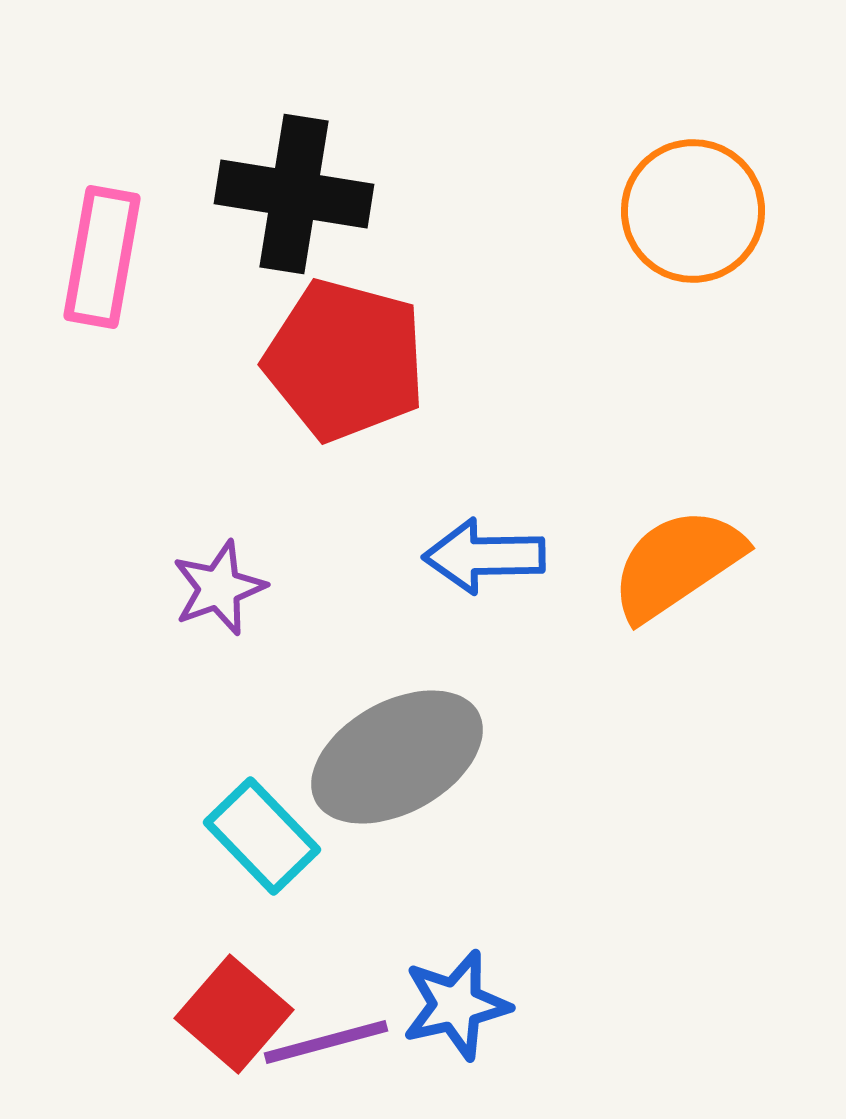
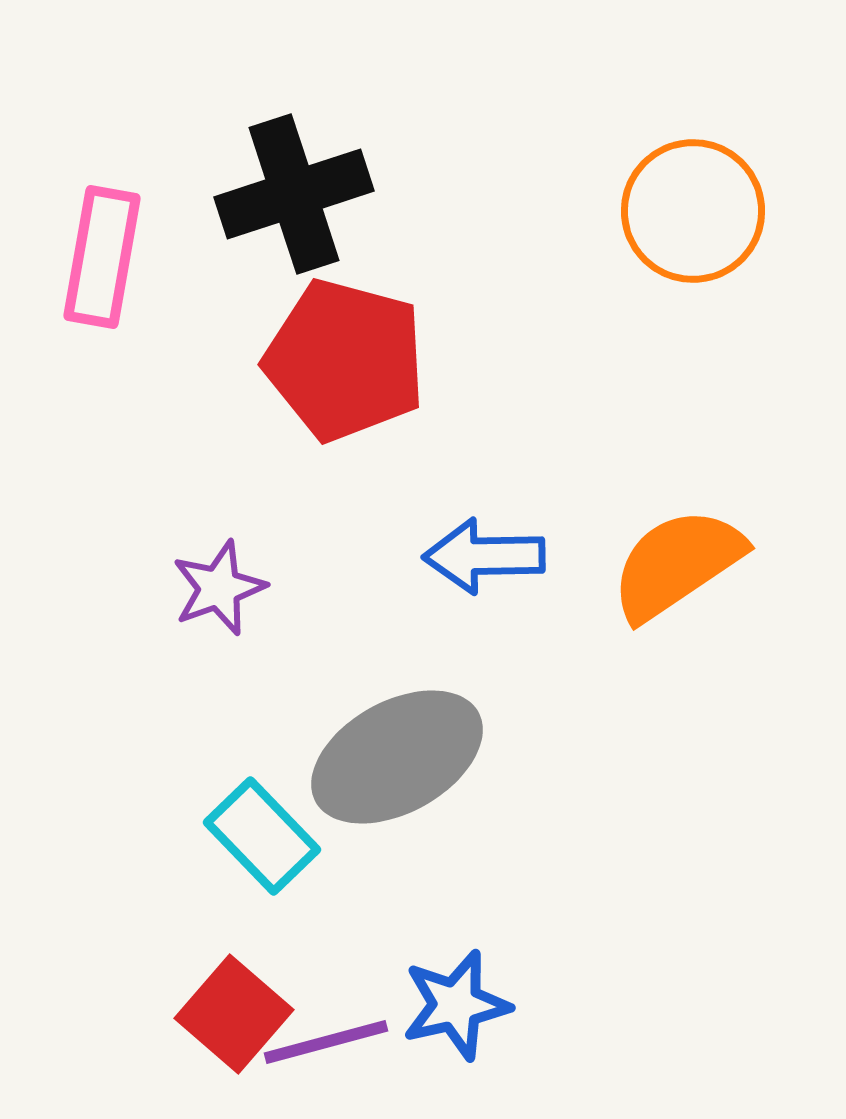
black cross: rotated 27 degrees counterclockwise
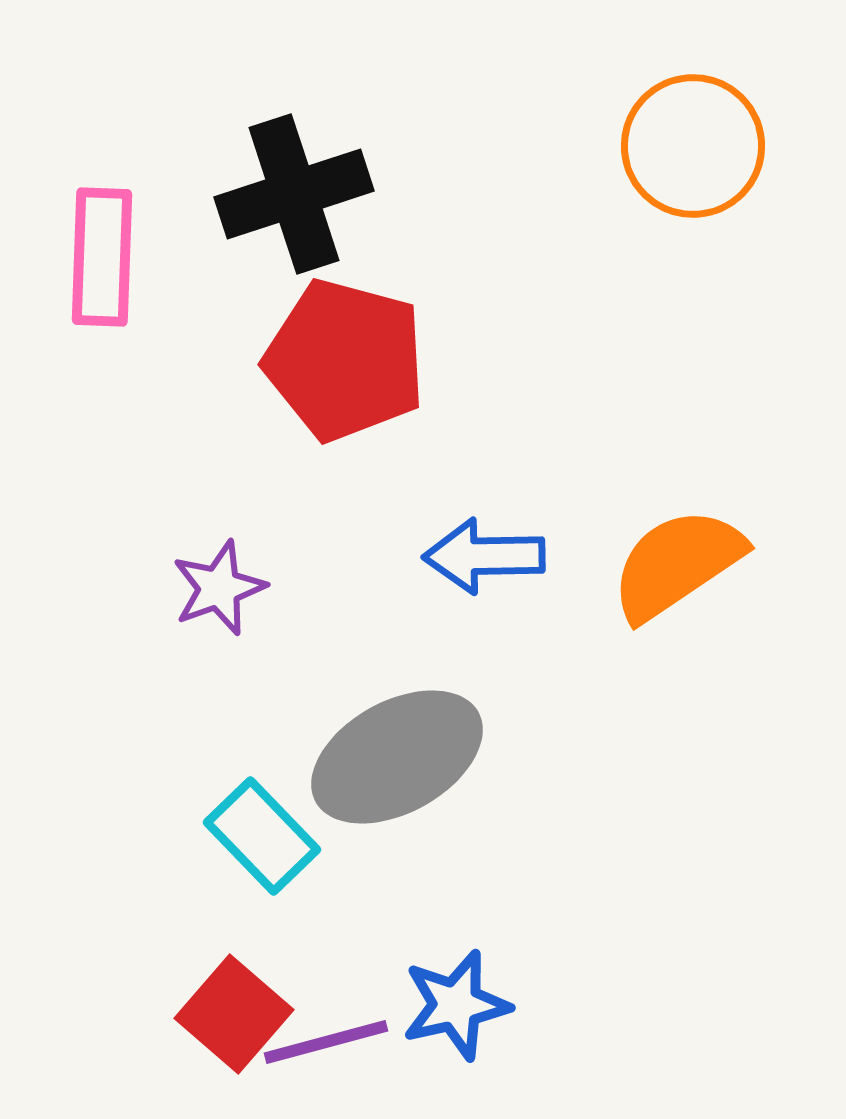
orange circle: moved 65 px up
pink rectangle: rotated 8 degrees counterclockwise
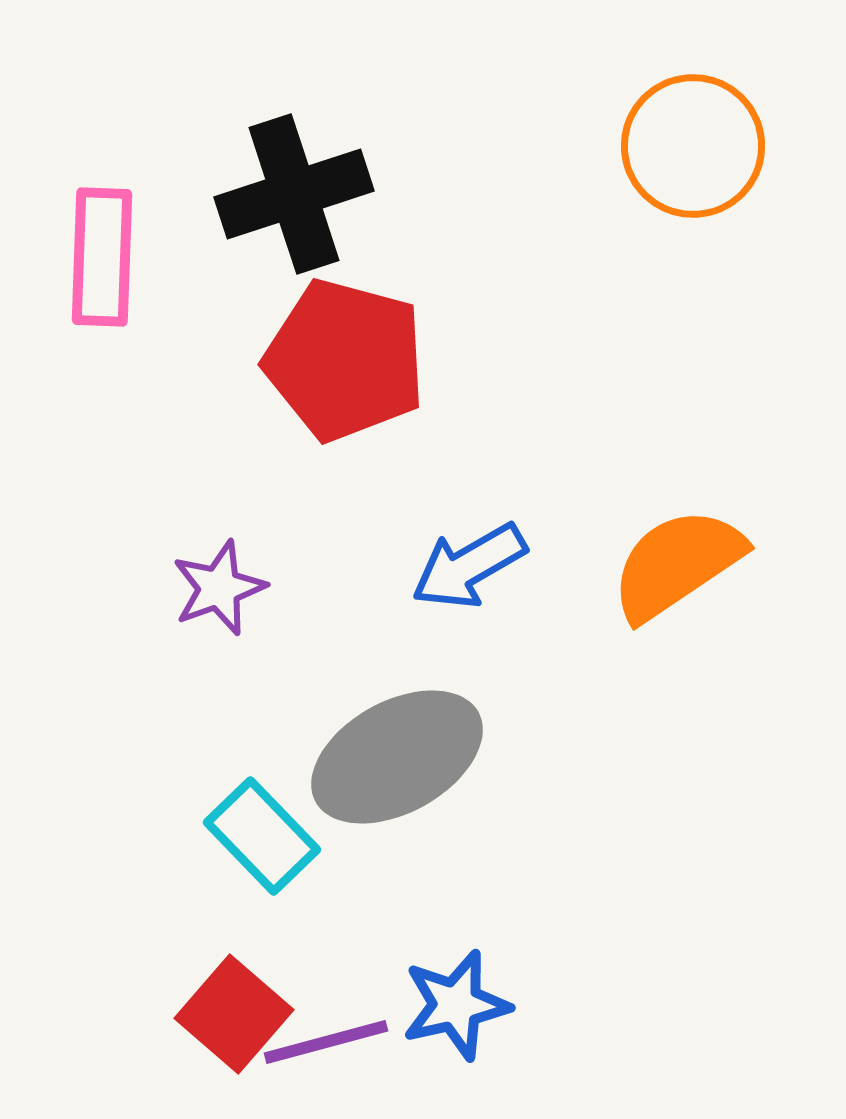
blue arrow: moved 15 px left, 10 px down; rotated 29 degrees counterclockwise
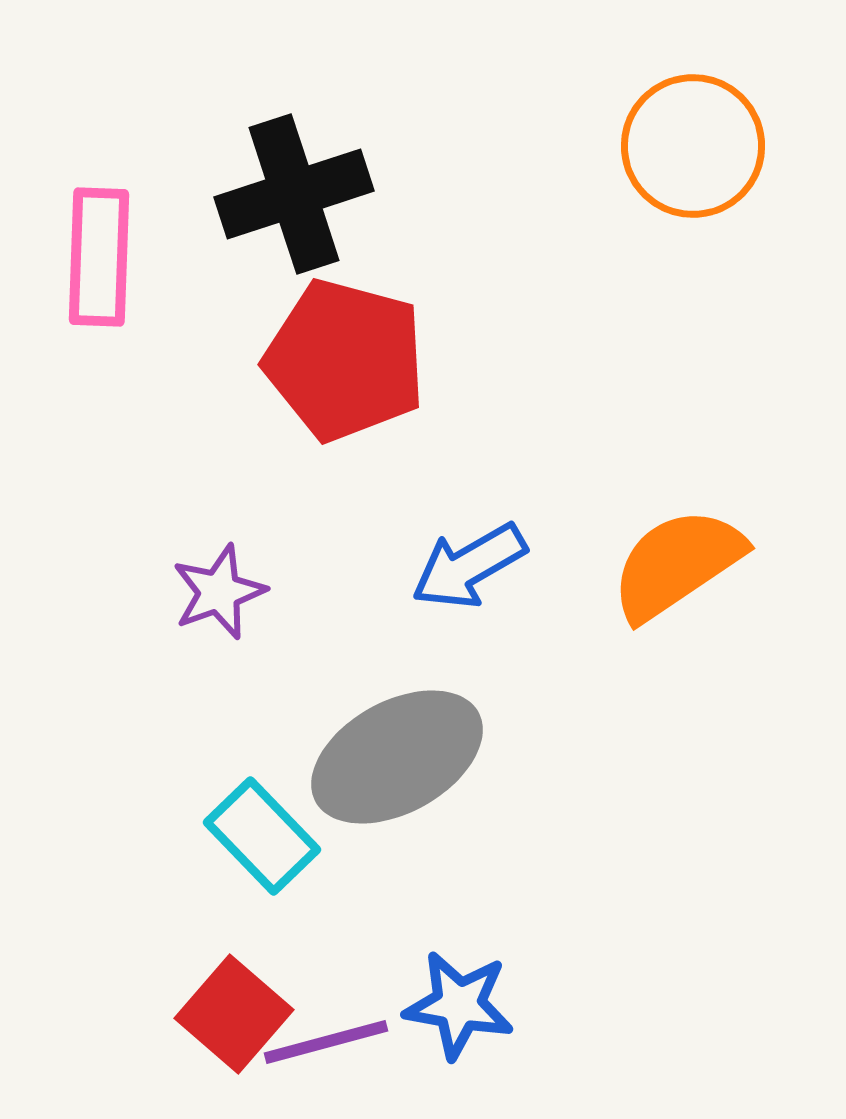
pink rectangle: moved 3 px left
purple star: moved 4 px down
blue star: moved 3 px right; rotated 23 degrees clockwise
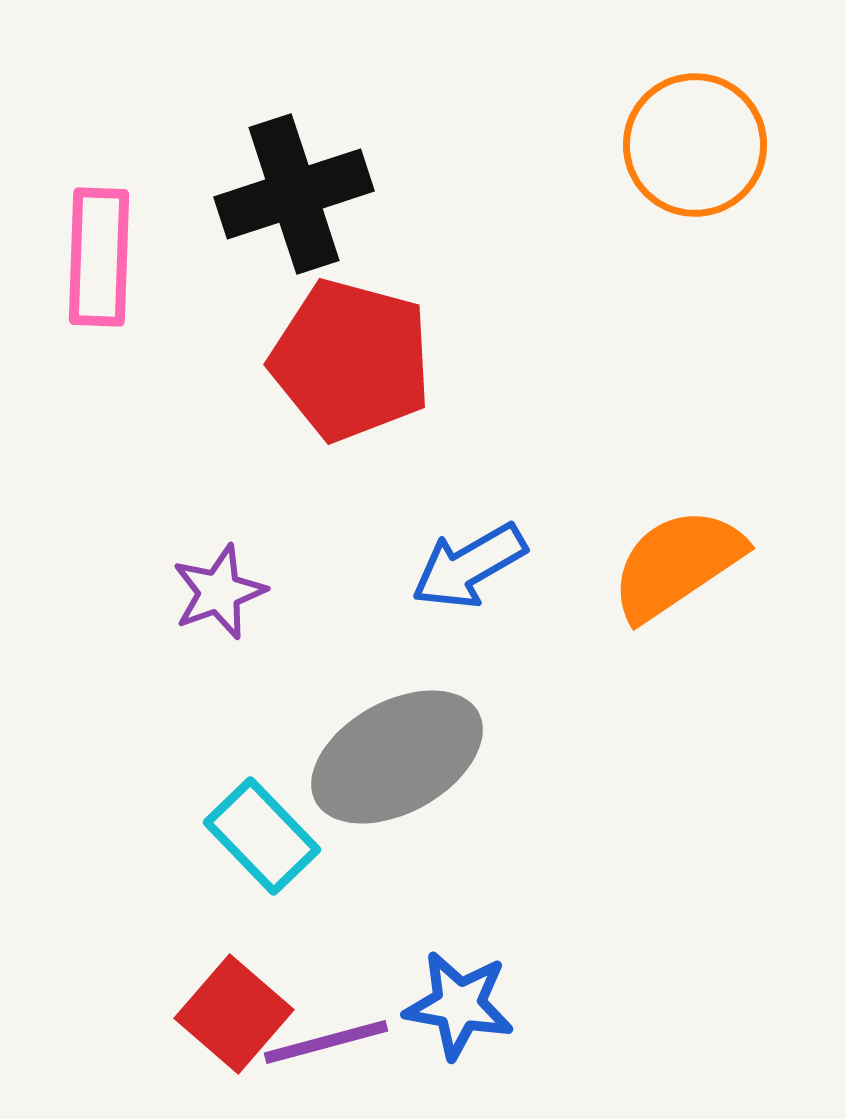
orange circle: moved 2 px right, 1 px up
red pentagon: moved 6 px right
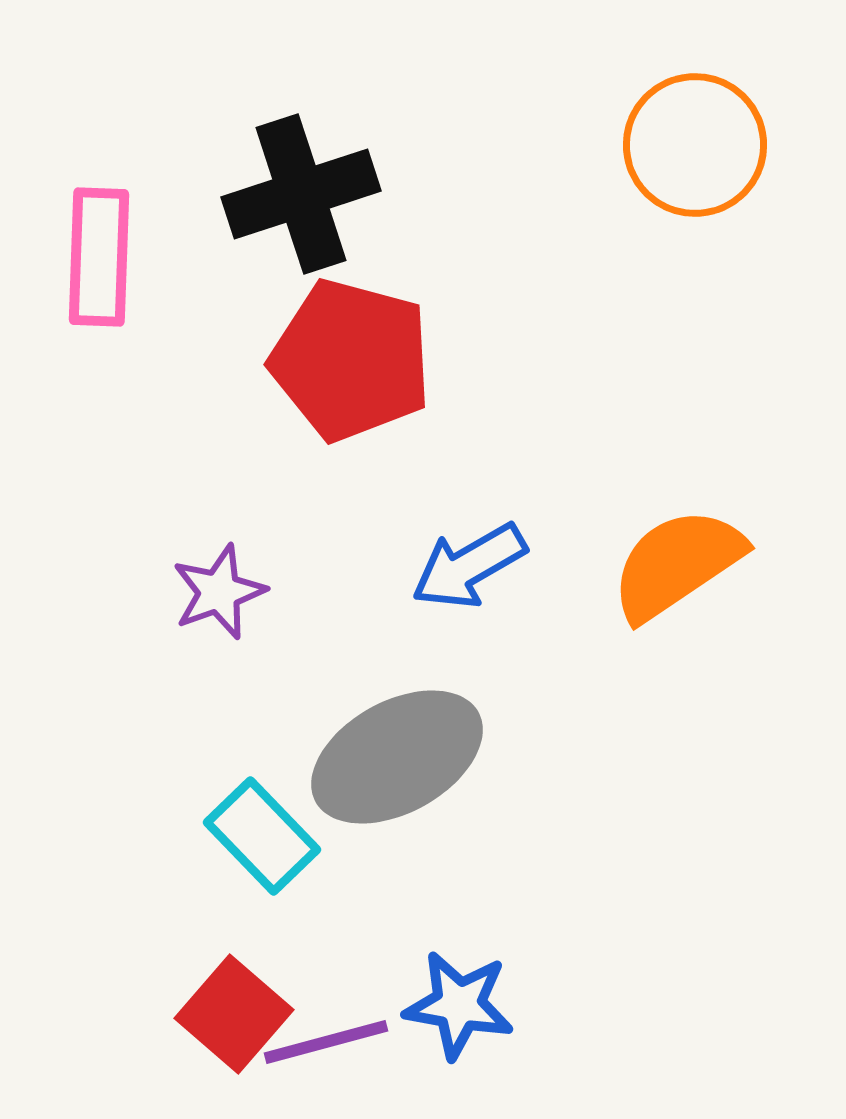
black cross: moved 7 px right
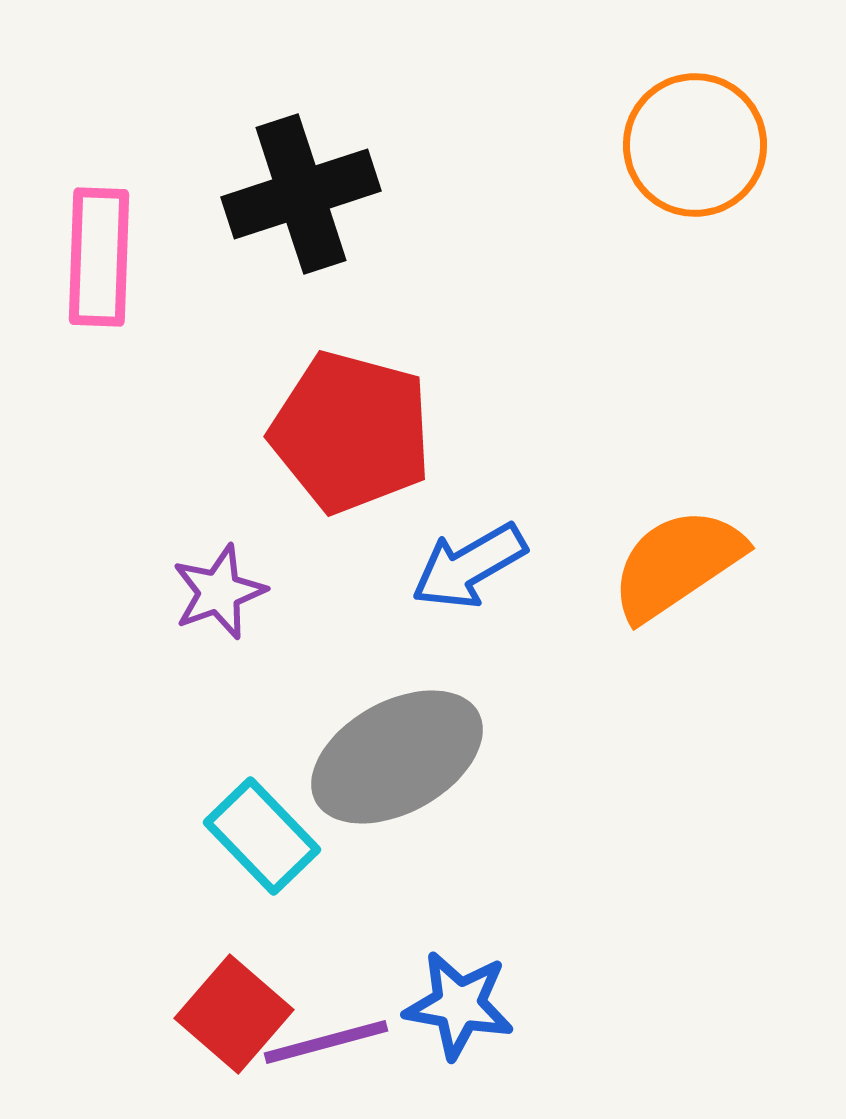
red pentagon: moved 72 px down
